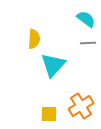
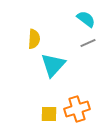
gray line: rotated 21 degrees counterclockwise
orange cross: moved 4 px left, 3 px down; rotated 15 degrees clockwise
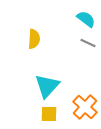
gray line: rotated 49 degrees clockwise
cyan triangle: moved 6 px left, 21 px down
orange cross: moved 8 px right, 2 px up; rotated 30 degrees counterclockwise
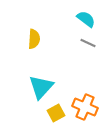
cyan triangle: moved 6 px left, 1 px down
orange cross: rotated 20 degrees counterclockwise
yellow square: moved 7 px right, 1 px up; rotated 30 degrees counterclockwise
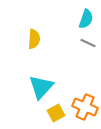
cyan semicircle: rotated 72 degrees clockwise
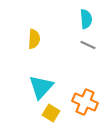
cyan semicircle: rotated 24 degrees counterclockwise
gray line: moved 2 px down
orange cross: moved 5 px up
yellow square: moved 5 px left; rotated 30 degrees counterclockwise
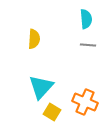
gray line: rotated 21 degrees counterclockwise
yellow square: moved 1 px right, 1 px up
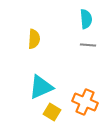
cyan triangle: rotated 24 degrees clockwise
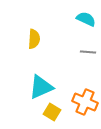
cyan semicircle: rotated 60 degrees counterclockwise
gray line: moved 7 px down
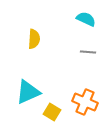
cyan triangle: moved 13 px left, 5 px down
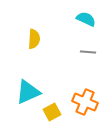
yellow square: rotated 30 degrees clockwise
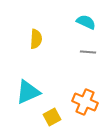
cyan semicircle: moved 3 px down
yellow semicircle: moved 2 px right
yellow square: moved 5 px down
